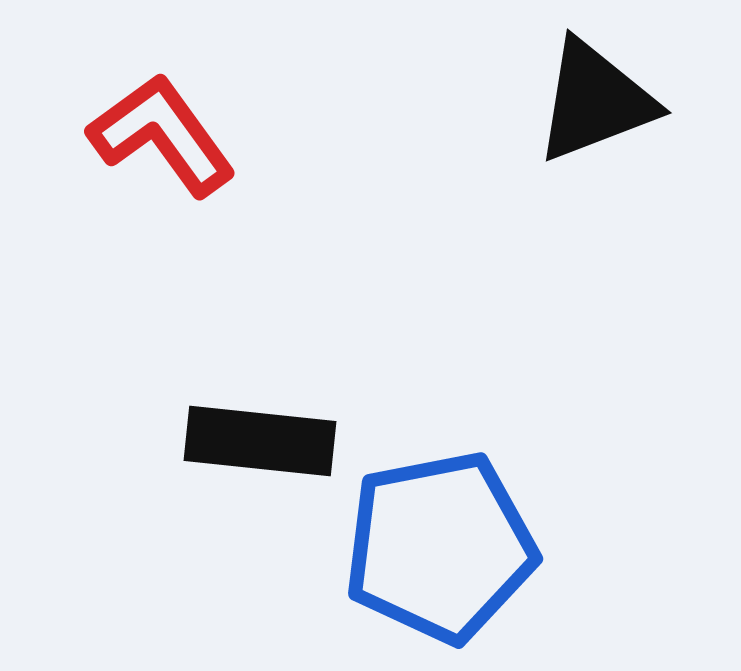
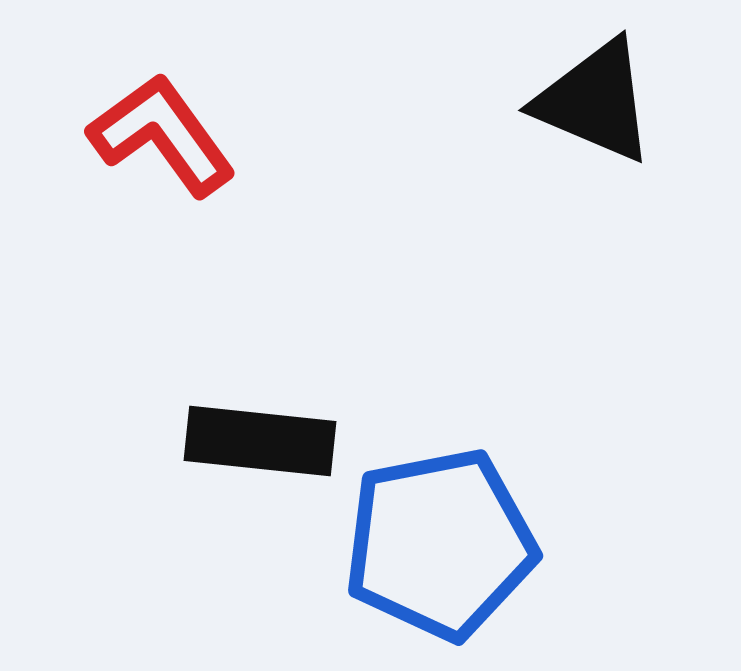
black triangle: rotated 44 degrees clockwise
blue pentagon: moved 3 px up
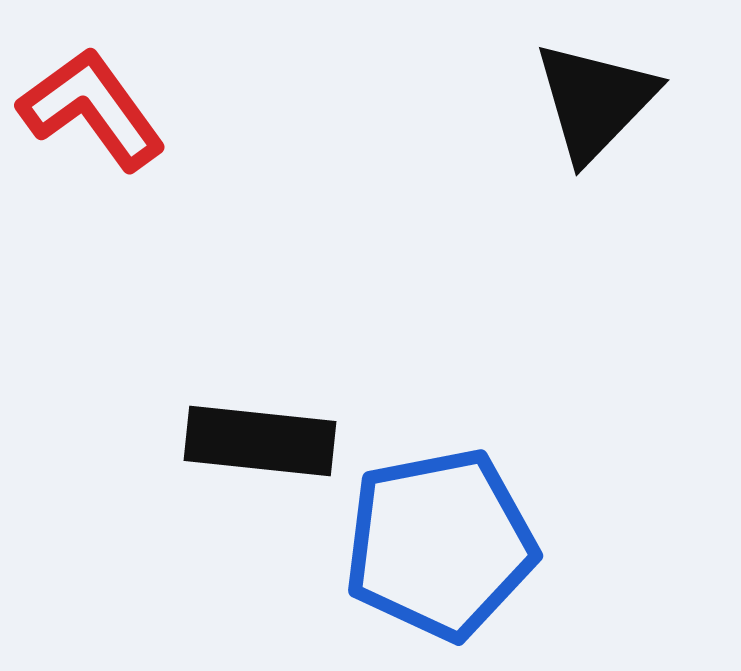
black triangle: rotated 51 degrees clockwise
red L-shape: moved 70 px left, 26 px up
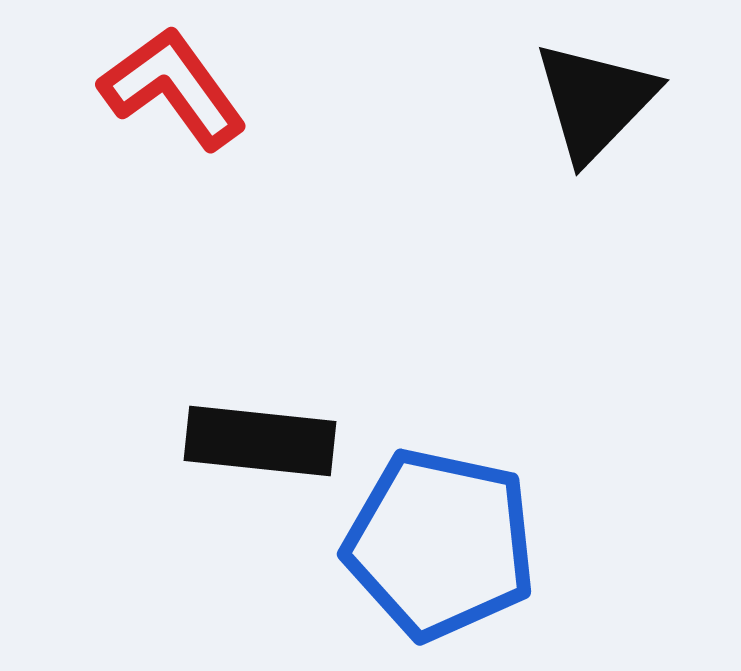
red L-shape: moved 81 px right, 21 px up
blue pentagon: rotated 23 degrees clockwise
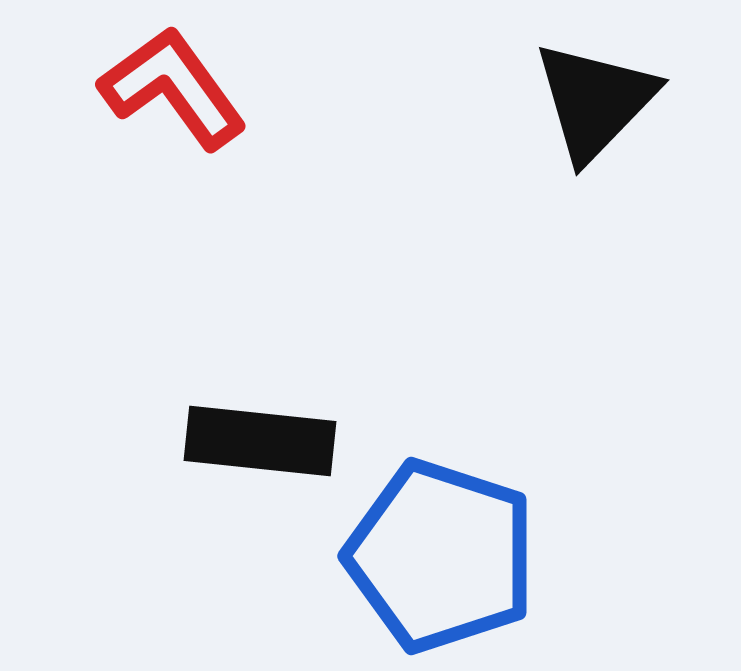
blue pentagon: moved 1 px right, 12 px down; rotated 6 degrees clockwise
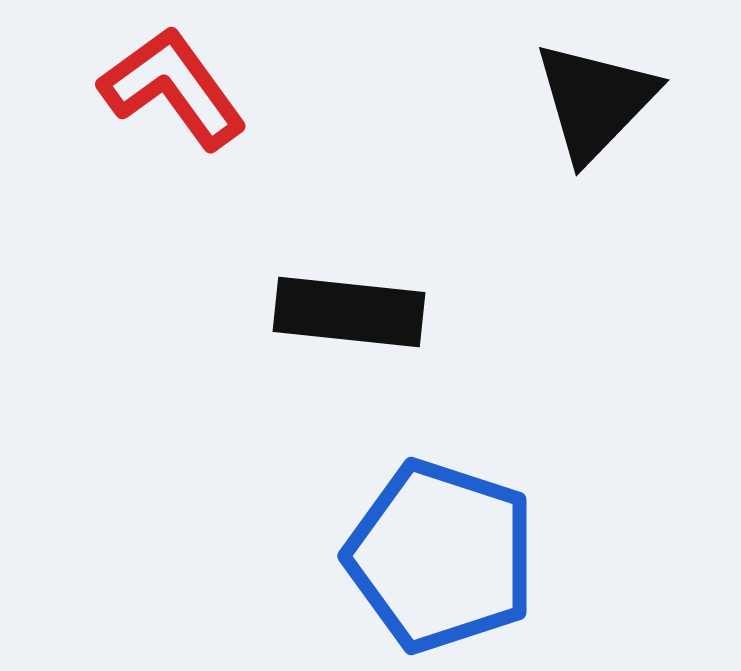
black rectangle: moved 89 px right, 129 px up
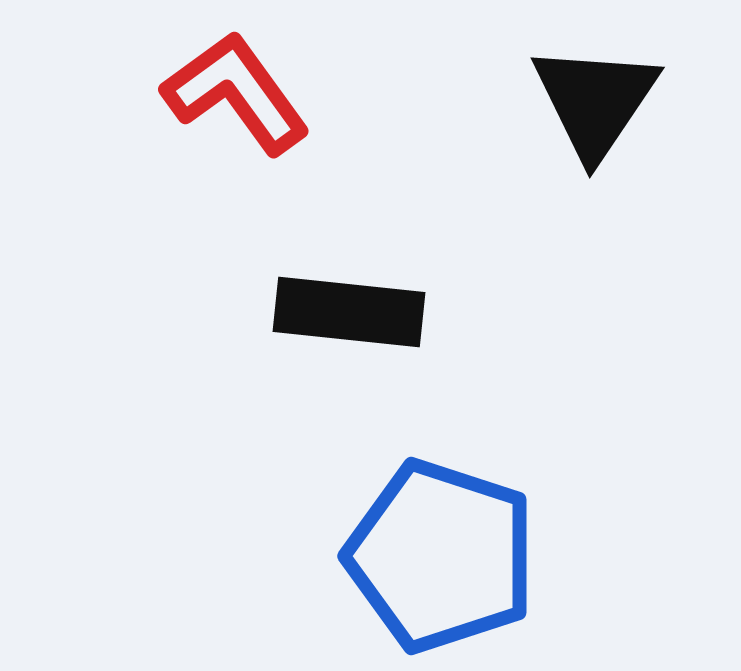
red L-shape: moved 63 px right, 5 px down
black triangle: rotated 10 degrees counterclockwise
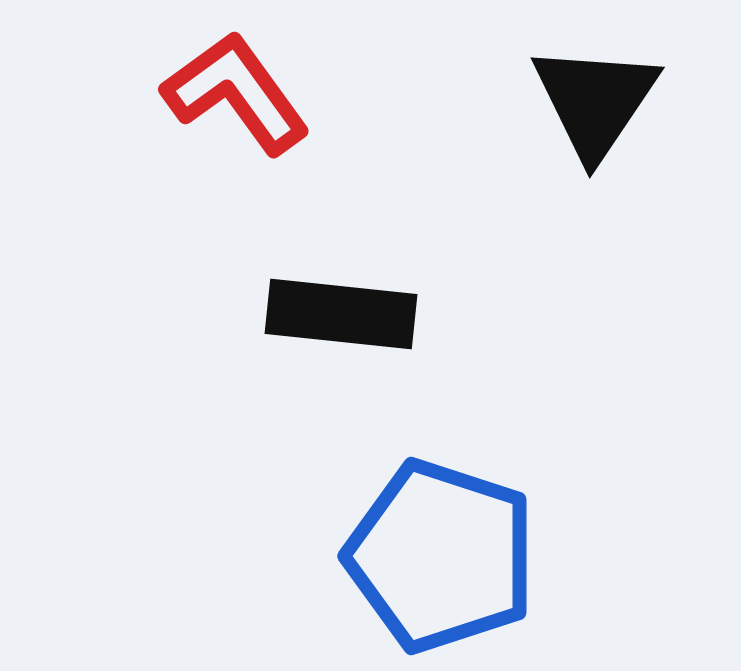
black rectangle: moved 8 px left, 2 px down
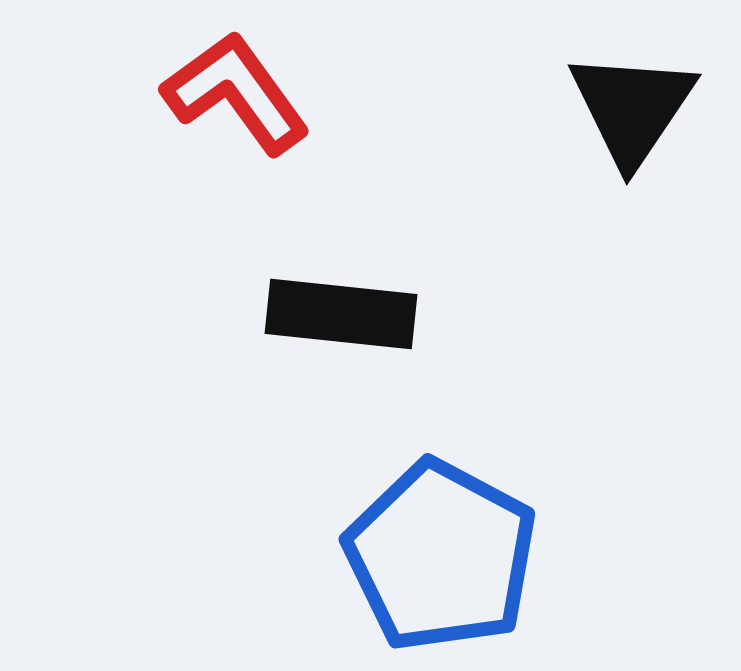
black triangle: moved 37 px right, 7 px down
blue pentagon: rotated 10 degrees clockwise
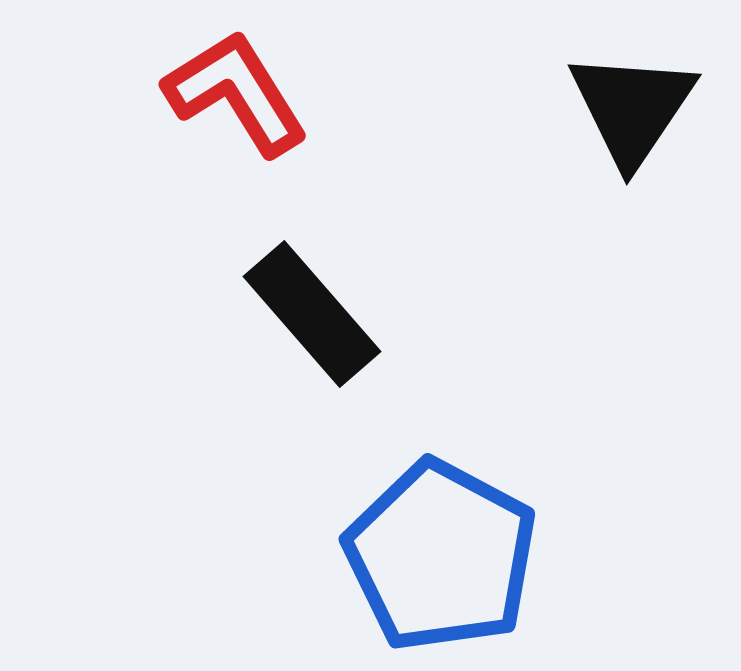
red L-shape: rotated 4 degrees clockwise
black rectangle: moved 29 px left; rotated 43 degrees clockwise
